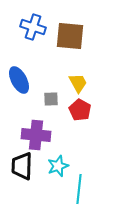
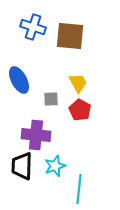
cyan star: moved 3 px left
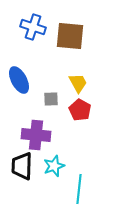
cyan star: moved 1 px left
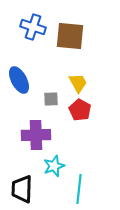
purple cross: rotated 8 degrees counterclockwise
black trapezoid: moved 23 px down
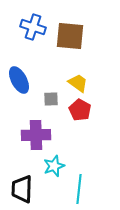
yellow trapezoid: rotated 25 degrees counterclockwise
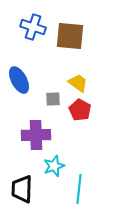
gray square: moved 2 px right
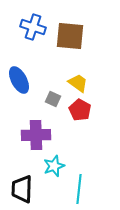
gray square: rotated 28 degrees clockwise
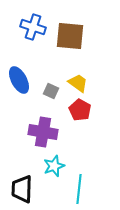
gray square: moved 2 px left, 8 px up
purple cross: moved 7 px right, 3 px up; rotated 12 degrees clockwise
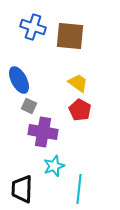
gray square: moved 22 px left, 15 px down
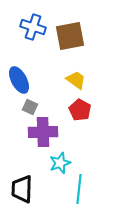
brown square: rotated 16 degrees counterclockwise
yellow trapezoid: moved 2 px left, 3 px up
gray square: moved 1 px right, 1 px down
purple cross: rotated 12 degrees counterclockwise
cyan star: moved 6 px right, 3 px up
